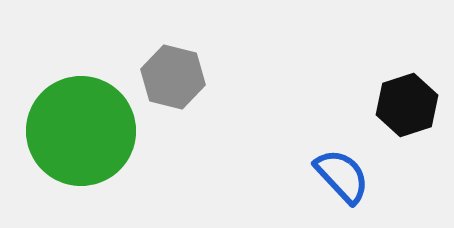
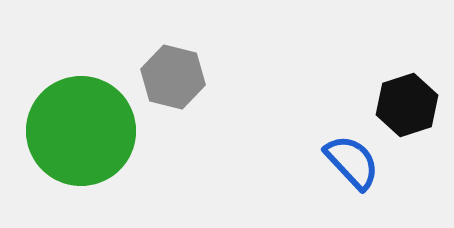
blue semicircle: moved 10 px right, 14 px up
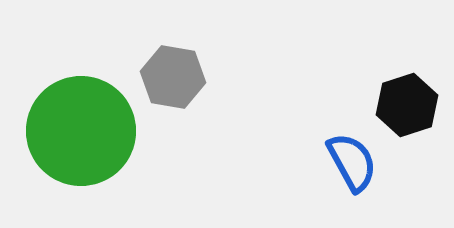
gray hexagon: rotated 4 degrees counterclockwise
blue semicircle: rotated 14 degrees clockwise
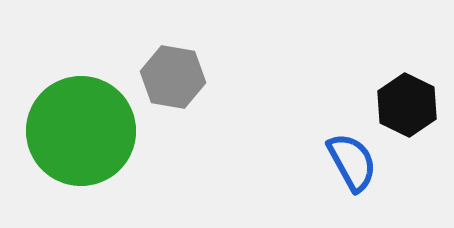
black hexagon: rotated 16 degrees counterclockwise
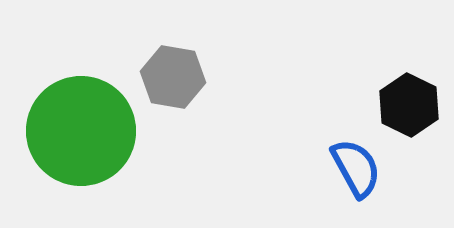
black hexagon: moved 2 px right
blue semicircle: moved 4 px right, 6 px down
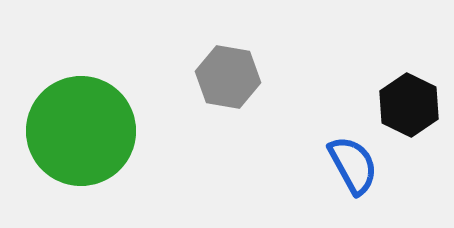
gray hexagon: moved 55 px right
blue semicircle: moved 3 px left, 3 px up
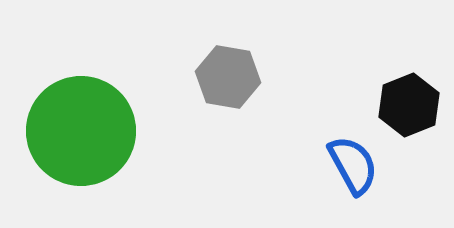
black hexagon: rotated 12 degrees clockwise
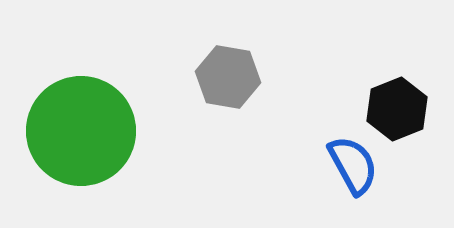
black hexagon: moved 12 px left, 4 px down
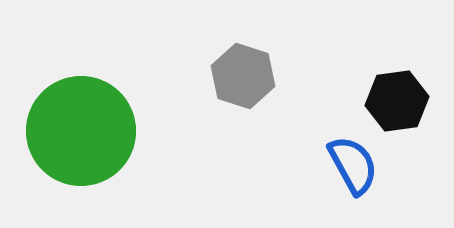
gray hexagon: moved 15 px right, 1 px up; rotated 8 degrees clockwise
black hexagon: moved 8 px up; rotated 14 degrees clockwise
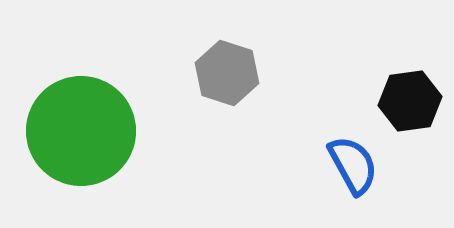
gray hexagon: moved 16 px left, 3 px up
black hexagon: moved 13 px right
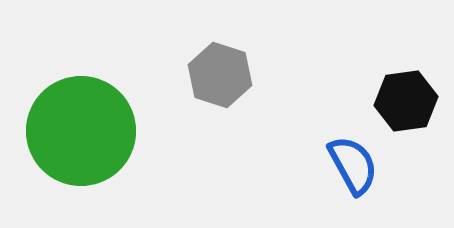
gray hexagon: moved 7 px left, 2 px down
black hexagon: moved 4 px left
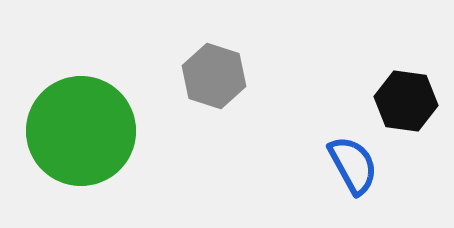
gray hexagon: moved 6 px left, 1 px down
black hexagon: rotated 16 degrees clockwise
